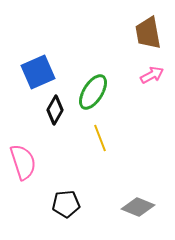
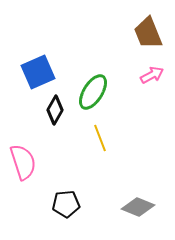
brown trapezoid: rotated 12 degrees counterclockwise
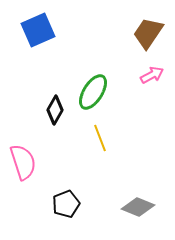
brown trapezoid: rotated 56 degrees clockwise
blue square: moved 42 px up
black pentagon: rotated 16 degrees counterclockwise
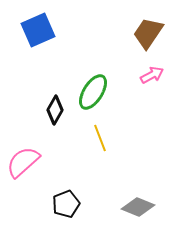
pink semicircle: rotated 114 degrees counterclockwise
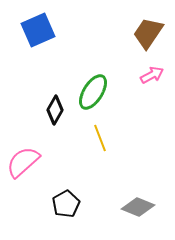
black pentagon: rotated 8 degrees counterclockwise
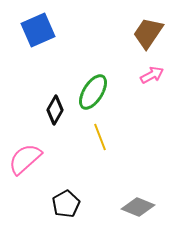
yellow line: moved 1 px up
pink semicircle: moved 2 px right, 3 px up
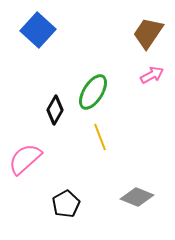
blue square: rotated 24 degrees counterclockwise
gray diamond: moved 1 px left, 10 px up
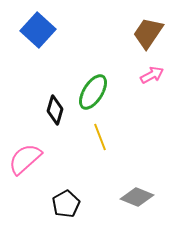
black diamond: rotated 12 degrees counterclockwise
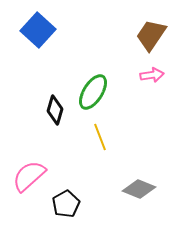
brown trapezoid: moved 3 px right, 2 px down
pink arrow: rotated 20 degrees clockwise
pink semicircle: moved 4 px right, 17 px down
gray diamond: moved 2 px right, 8 px up
